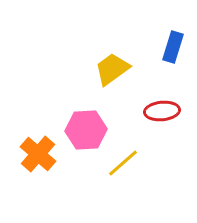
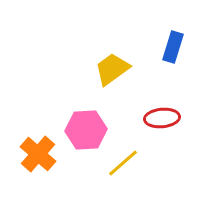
red ellipse: moved 7 px down
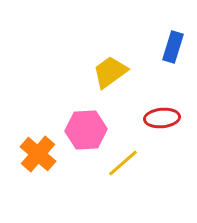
yellow trapezoid: moved 2 px left, 3 px down
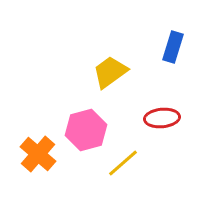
pink hexagon: rotated 12 degrees counterclockwise
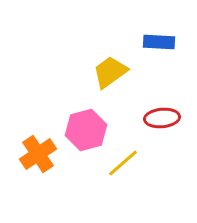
blue rectangle: moved 14 px left, 5 px up; rotated 76 degrees clockwise
orange cross: rotated 15 degrees clockwise
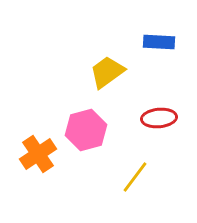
yellow trapezoid: moved 3 px left
red ellipse: moved 3 px left
yellow line: moved 12 px right, 14 px down; rotated 12 degrees counterclockwise
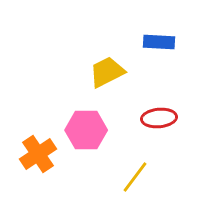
yellow trapezoid: rotated 9 degrees clockwise
pink hexagon: rotated 15 degrees clockwise
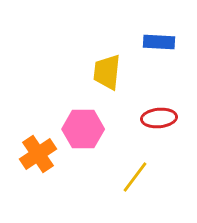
yellow trapezoid: rotated 57 degrees counterclockwise
pink hexagon: moved 3 px left, 1 px up
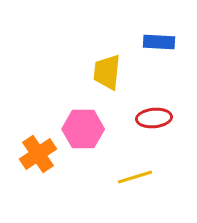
red ellipse: moved 5 px left
yellow line: rotated 36 degrees clockwise
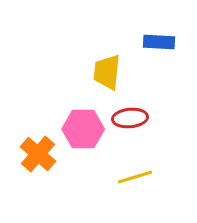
red ellipse: moved 24 px left
orange cross: rotated 15 degrees counterclockwise
